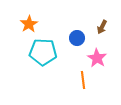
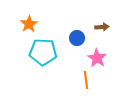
brown arrow: rotated 120 degrees counterclockwise
orange line: moved 3 px right
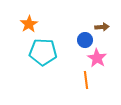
blue circle: moved 8 px right, 2 px down
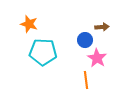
orange star: rotated 24 degrees counterclockwise
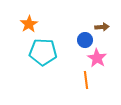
orange star: rotated 24 degrees clockwise
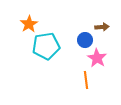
cyan pentagon: moved 3 px right, 6 px up; rotated 12 degrees counterclockwise
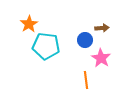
brown arrow: moved 1 px down
cyan pentagon: rotated 16 degrees clockwise
pink star: moved 4 px right
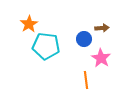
blue circle: moved 1 px left, 1 px up
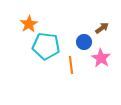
brown arrow: rotated 32 degrees counterclockwise
blue circle: moved 3 px down
orange line: moved 15 px left, 15 px up
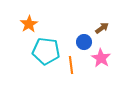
cyan pentagon: moved 5 px down
